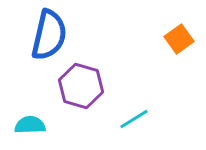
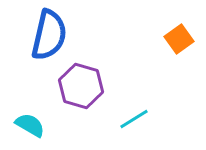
cyan semicircle: rotated 32 degrees clockwise
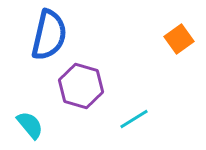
cyan semicircle: rotated 20 degrees clockwise
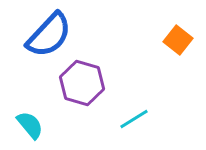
blue semicircle: rotated 30 degrees clockwise
orange square: moved 1 px left, 1 px down; rotated 16 degrees counterclockwise
purple hexagon: moved 1 px right, 3 px up
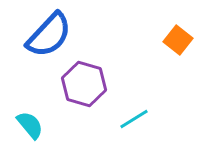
purple hexagon: moved 2 px right, 1 px down
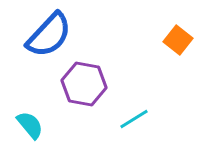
purple hexagon: rotated 6 degrees counterclockwise
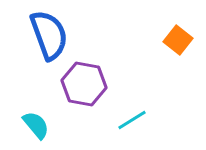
blue semicircle: rotated 63 degrees counterclockwise
cyan line: moved 2 px left, 1 px down
cyan semicircle: moved 6 px right
